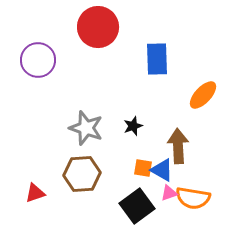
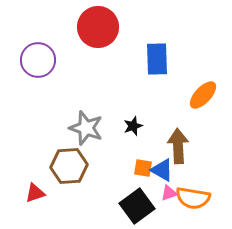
brown hexagon: moved 13 px left, 8 px up
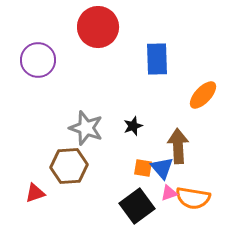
blue triangle: moved 2 px up; rotated 20 degrees clockwise
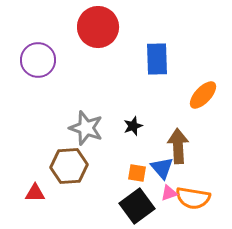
orange square: moved 6 px left, 5 px down
red triangle: rotated 20 degrees clockwise
